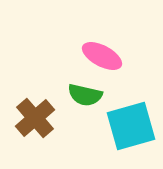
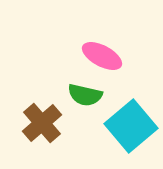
brown cross: moved 7 px right, 5 px down
cyan square: rotated 24 degrees counterclockwise
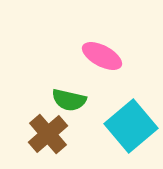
green semicircle: moved 16 px left, 5 px down
brown cross: moved 6 px right, 11 px down
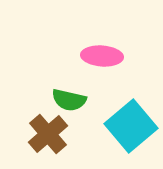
pink ellipse: rotated 24 degrees counterclockwise
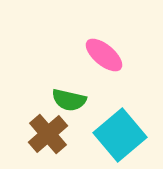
pink ellipse: moved 2 px right, 1 px up; rotated 36 degrees clockwise
cyan square: moved 11 px left, 9 px down
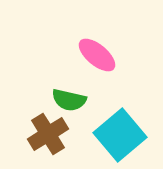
pink ellipse: moved 7 px left
brown cross: rotated 9 degrees clockwise
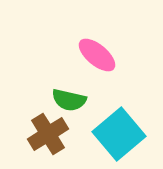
cyan square: moved 1 px left, 1 px up
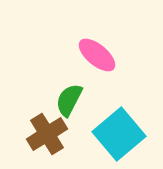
green semicircle: rotated 104 degrees clockwise
brown cross: moved 1 px left
